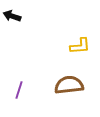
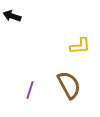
brown semicircle: rotated 68 degrees clockwise
purple line: moved 11 px right
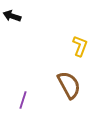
yellow L-shape: rotated 65 degrees counterclockwise
purple line: moved 7 px left, 10 px down
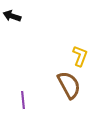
yellow L-shape: moved 10 px down
purple line: rotated 24 degrees counterclockwise
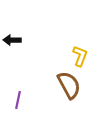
black arrow: moved 24 px down; rotated 18 degrees counterclockwise
purple line: moved 5 px left; rotated 18 degrees clockwise
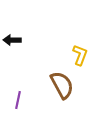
yellow L-shape: moved 1 px up
brown semicircle: moved 7 px left
